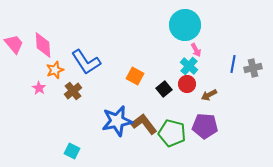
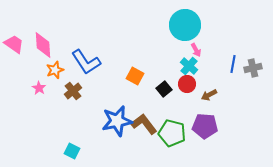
pink trapezoid: rotated 15 degrees counterclockwise
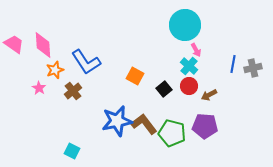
red circle: moved 2 px right, 2 px down
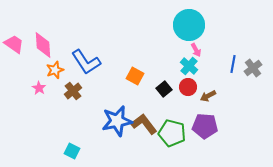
cyan circle: moved 4 px right
gray cross: rotated 24 degrees counterclockwise
red circle: moved 1 px left, 1 px down
brown arrow: moved 1 px left, 1 px down
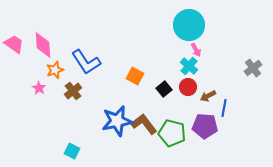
blue line: moved 9 px left, 44 px down
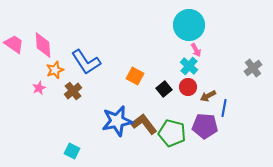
pink star: rotated 16 degrees clockwise
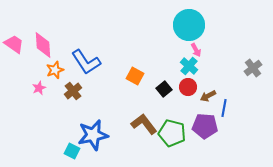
blue star: moved 24 px left, 14 px down
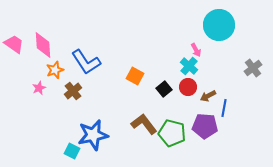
cyan circle: moved 30 px right
